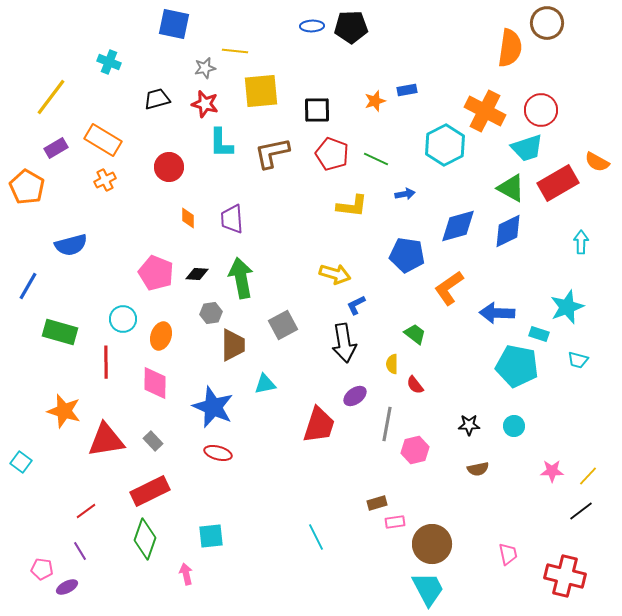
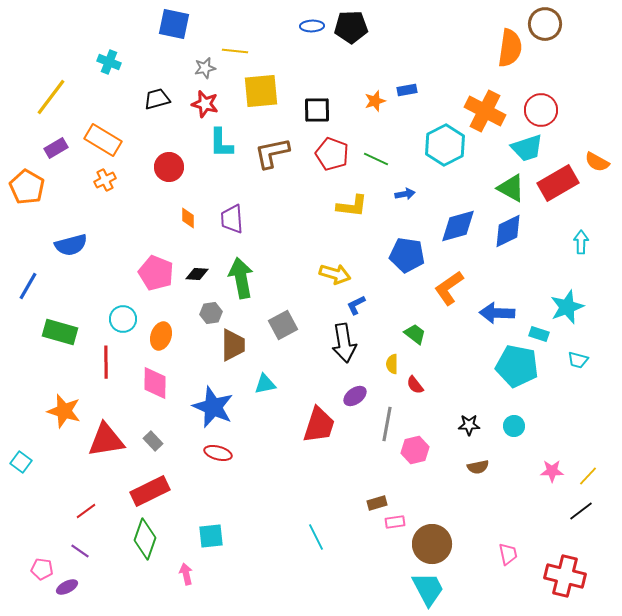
brown circle at (547, 23): moved 2 px left, 1 px down
brown semicircle at (478, 469): moved 2 px up
purple line at (80, 551): rotated 24 degrees counterclockwise
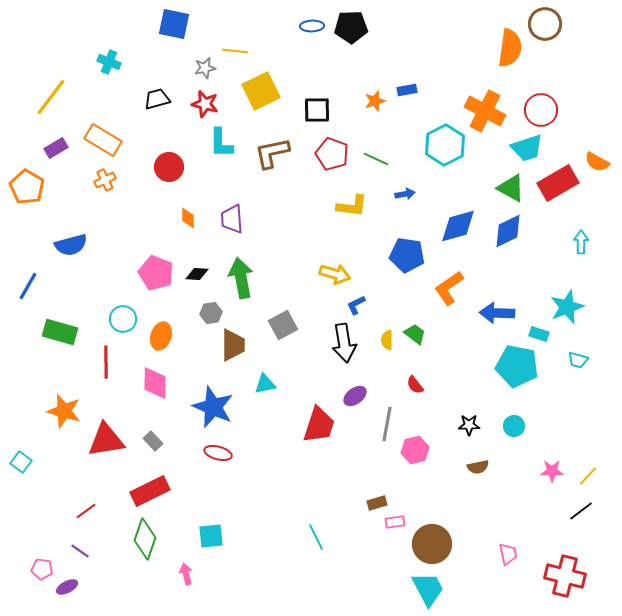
yellow square at (261, 91): rotated 21 degrees counterclockwise
yellow semicircle at (392, 364): moved 5 px left, 24 px up
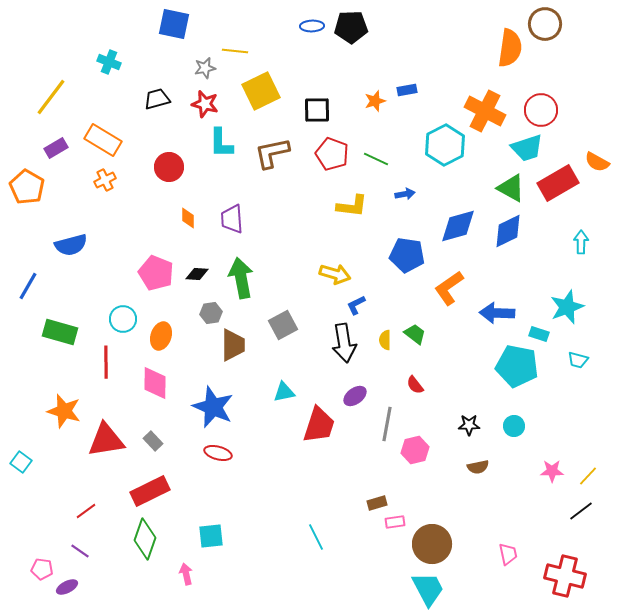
yellow semicircle at (387, 340): moved 2 px left
cyan triangle at (265, 384): moved 19 px right, 8 px down
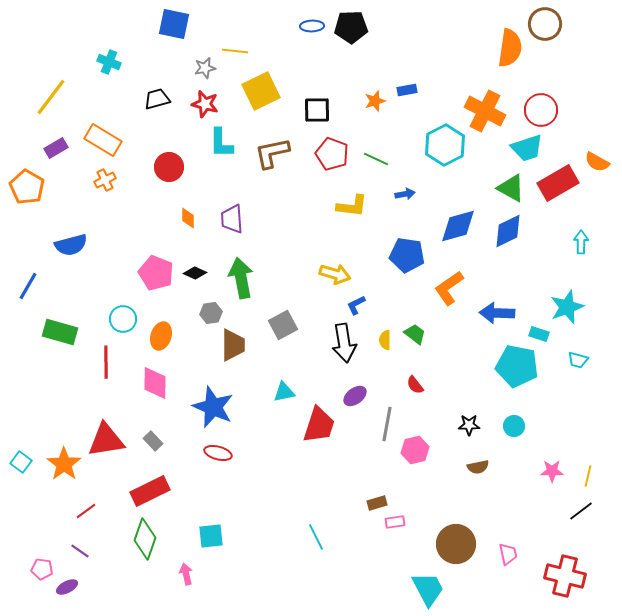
black diamond at (197, 274): moved 2 px left, 1 px up; rotated 20 degrees clockwise
orange star at (64, 411): moved 53 px down; rotated 20 degrees clockwise
yellow line at (588, 476): rotated 30 degrees counterclockwise
brown circle at (432, 544): moved 24 px right
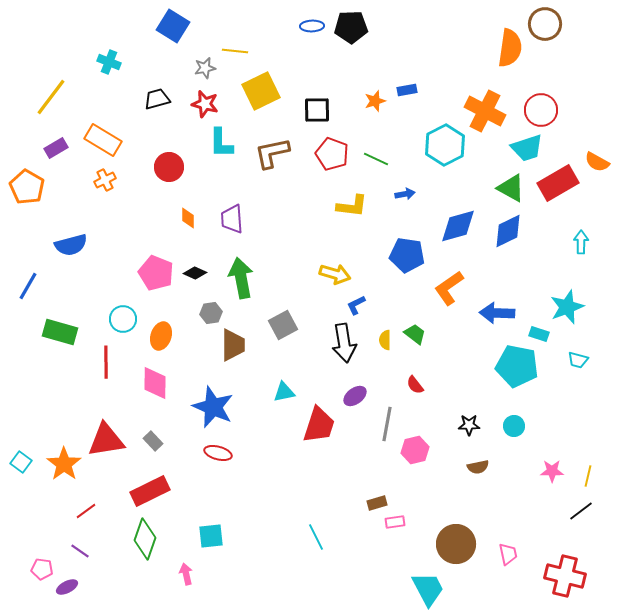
blue square at (174, 24): moved 1 px left, 2 px down; rotated 20 degrees clockwise
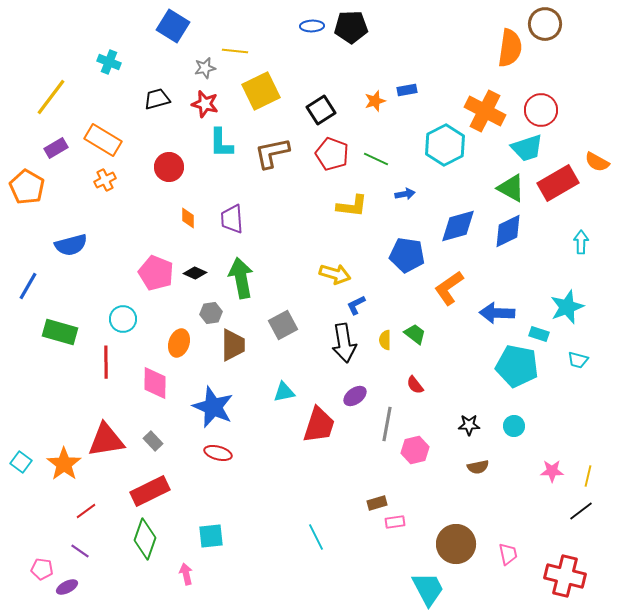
black square at (317, 110): moved 4 px right; rotated 32 degrees counterclockwise
orange ellipse at (161, 336): moved 18 px right, 7 px down
